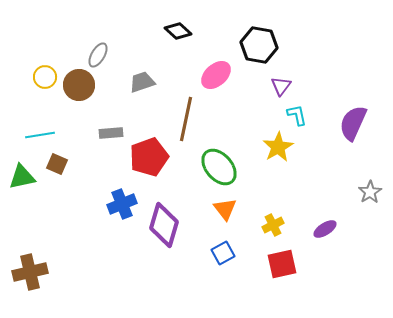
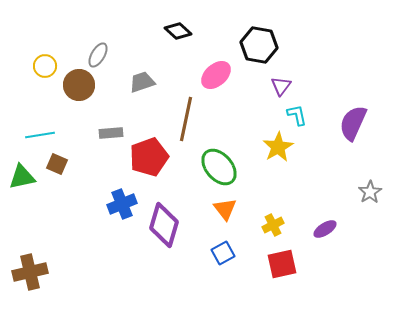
yellow circle: moved 11 px up
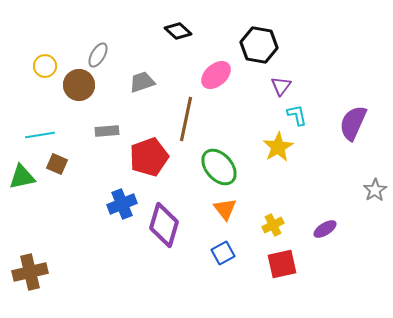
gray rectangle: moved 4 px left, 2 px up
gray star: moved 5 px right, 2 px up
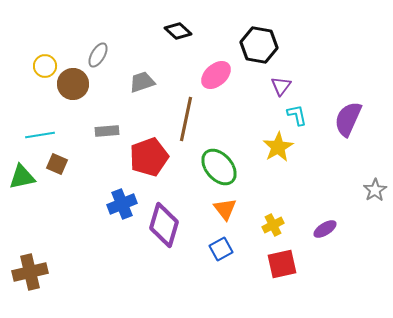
brown circle: moved 6 px left, 1 px up
purple semicircle: moved 5 px left, 4 px up
blue square: moved 2 px left, 4 px up
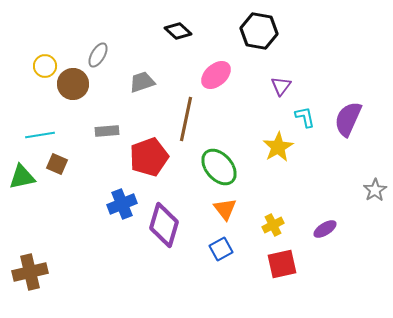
black hexagon: moved 14 px up
cyan L-shape: moved 8 px right, 2 px down
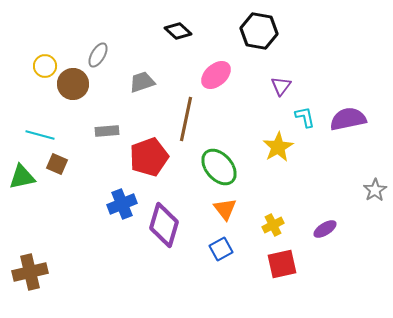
purple semicircle: rotated 54 degrees clockwise
cyan line: rotated 24 degrees clockwise
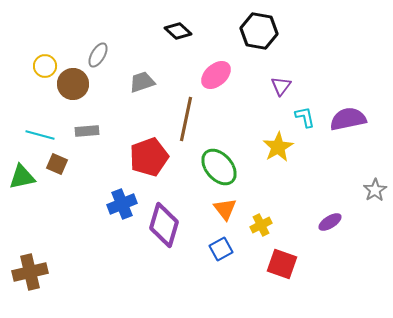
gray rectangle: moved 20 px left
yellow cross: moved 12 px left
purple ellipse: moved 5 px right, 7 px up
red square: rotated 32 degrees clockwise
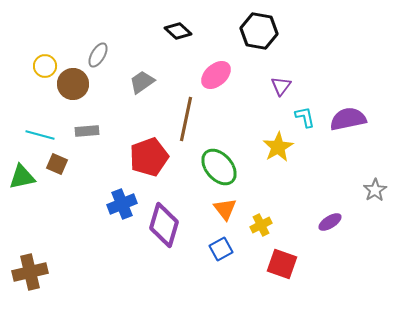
gray trapezoid: rotated 16 degrees counterclockwise
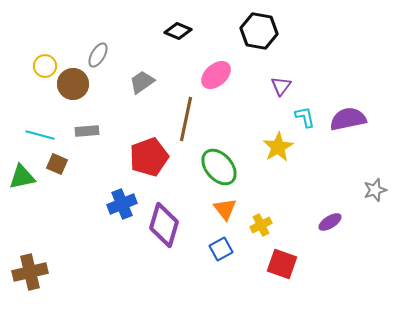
black diamond: rotated 20 degrees counterclockwise
gray star: rotated 15 degrees clockwise
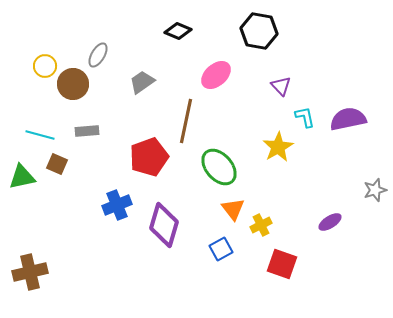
purple triangle: rotated 20 degrees counterclockwise
brown line: moved 2 px down
blue cross: moved 5 px left, 1 px down
orange triangle: moved 8 px right
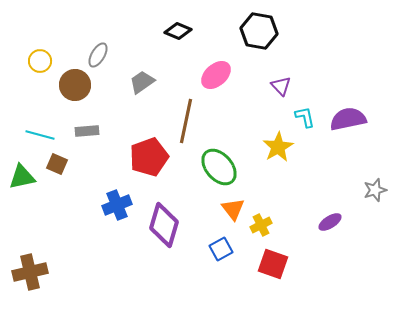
yellow circle: moved 5 px left, 5 px up
brown circle: moved 2 px right, 1 px down
red square: moved 9 px left
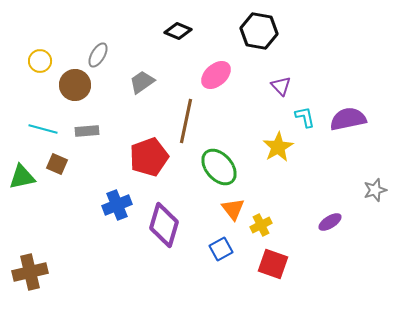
cyan line: moved 3 px right, 6 px up
